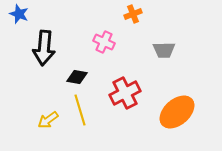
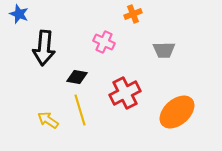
yellow arrow: rotated 70 degrees clockwise
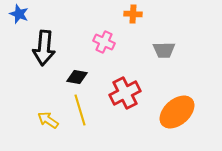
orange cross: rotated 24 degrees clockwise
